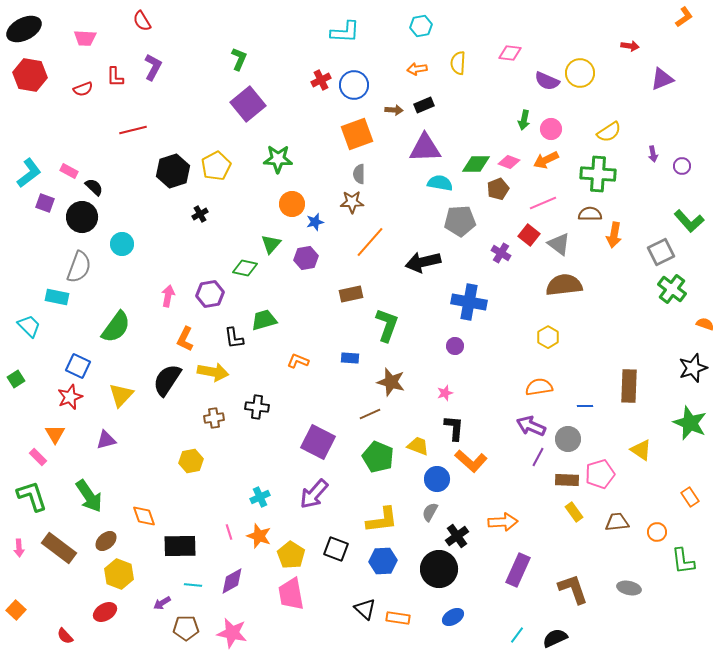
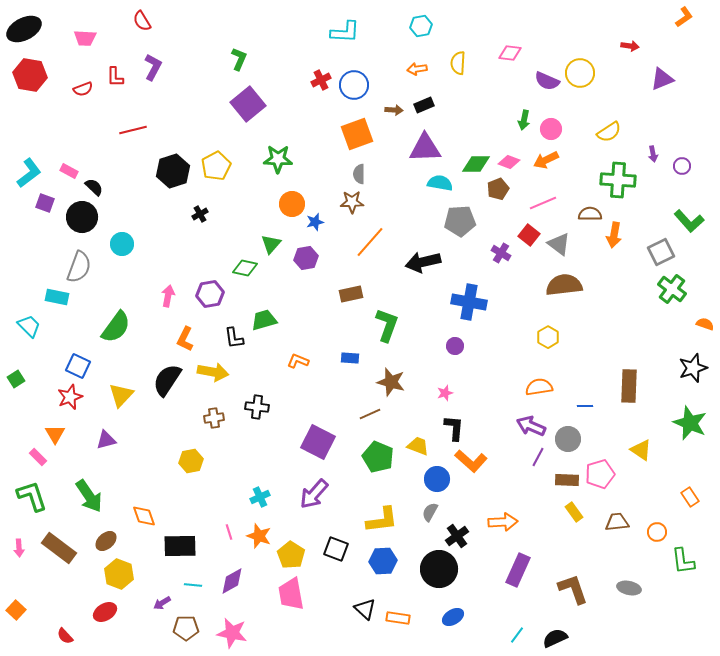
green cross at (598, 174): moved 20 px right, 6 px down
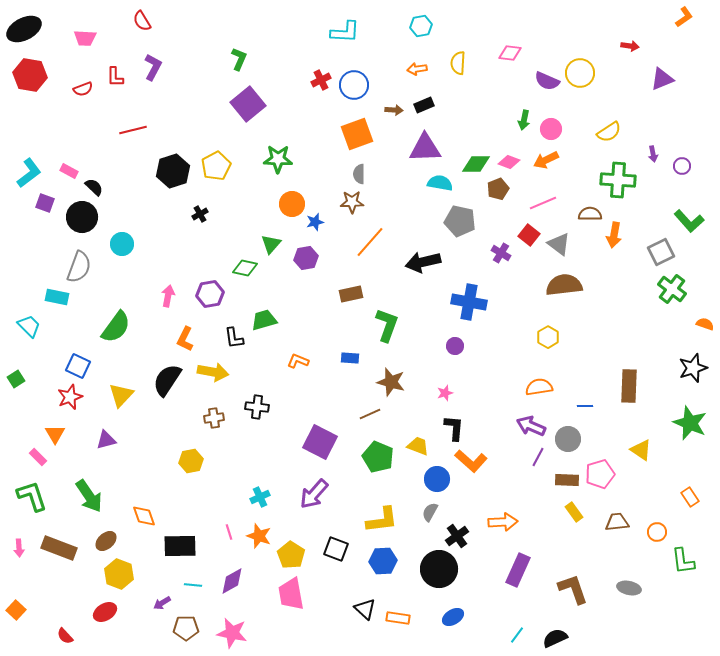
gray pentagon at (460, 221): rotated 16 degrees clockwise
purple square at (318, 442): moved 2 px right
brown rectangle at (59, 548): rotated 16 degrees counterclockwise
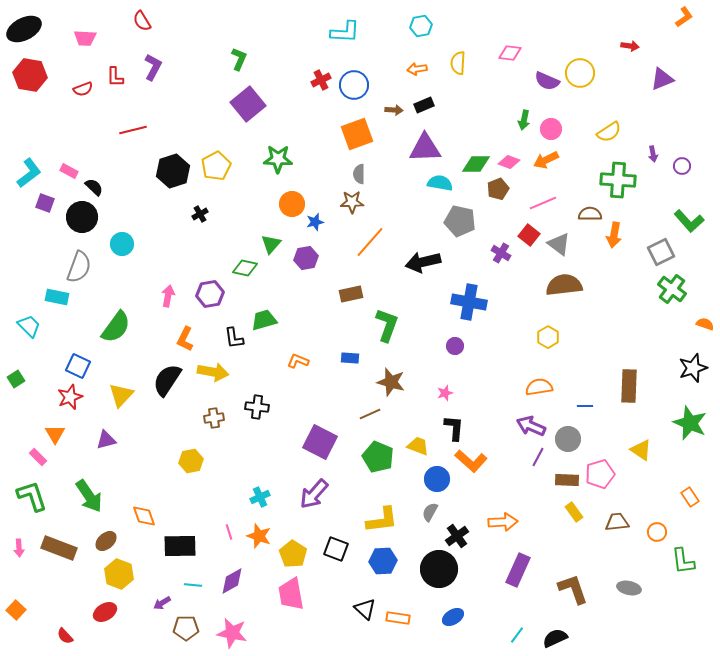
yellow pentagon at (291, 555): moved 2 px right, 1 px up
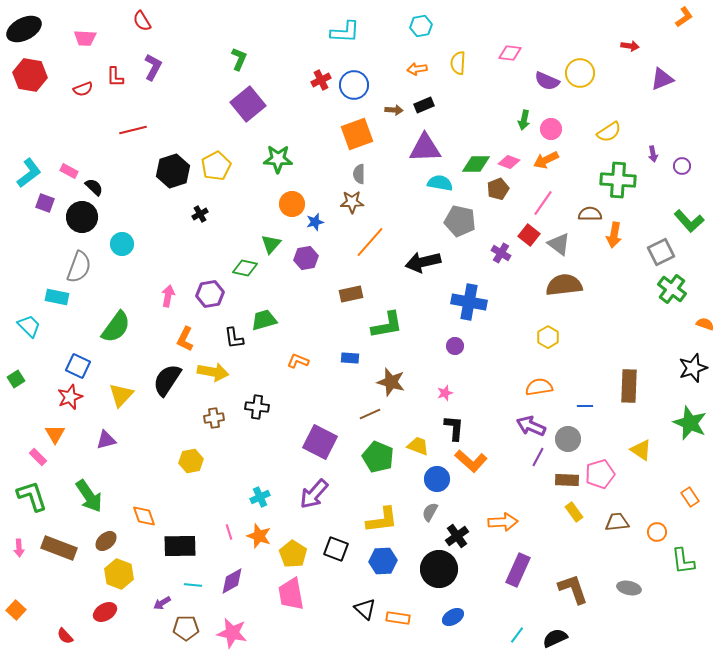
pink line at (543, 203): rotated 32 degrees counterclockwise
green L-shape at (387, 325): rotated 60 degrees clockwise
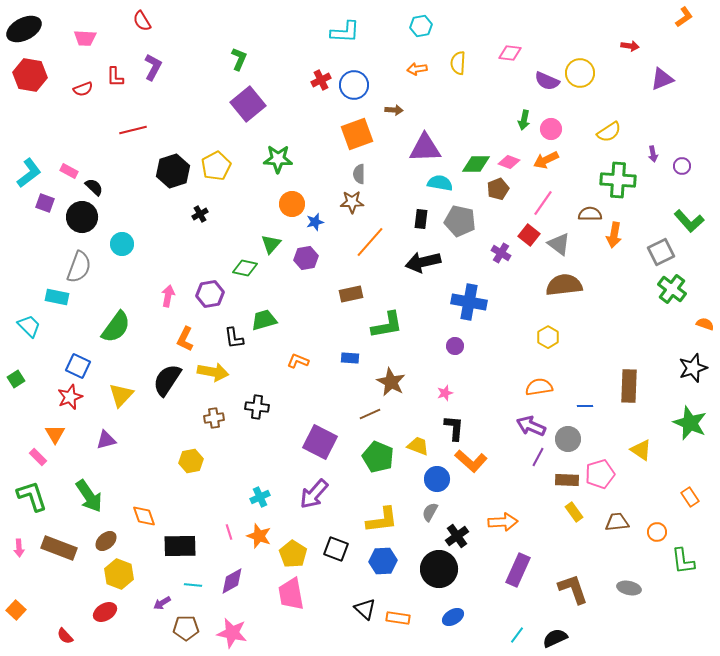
black rectangle at (424, 105): moved 3 px left, 114 px down; rotated 60 degrees counterclockwise
brown star at (391, 382): rotated 12 degrees clockwise
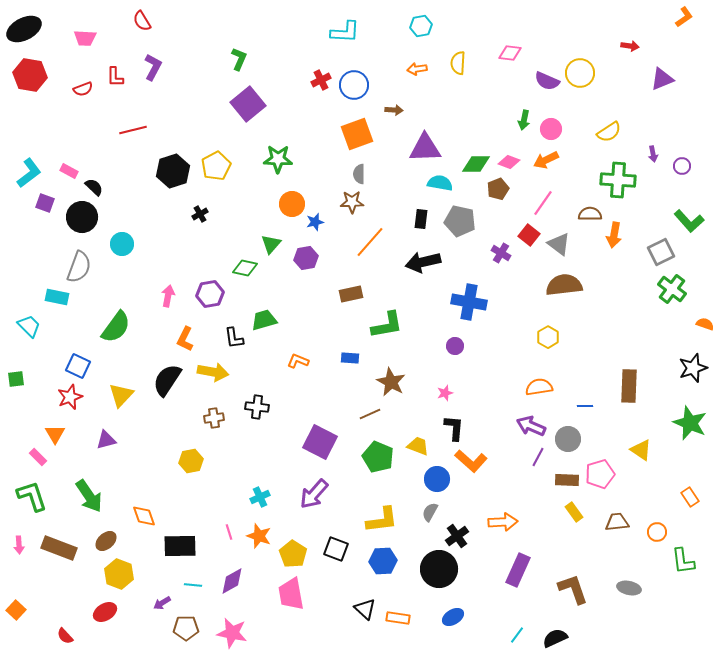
green square at (16, 379): rotated 24 degrees clockwise
pink arrow at (19, 548): moved 3 px up
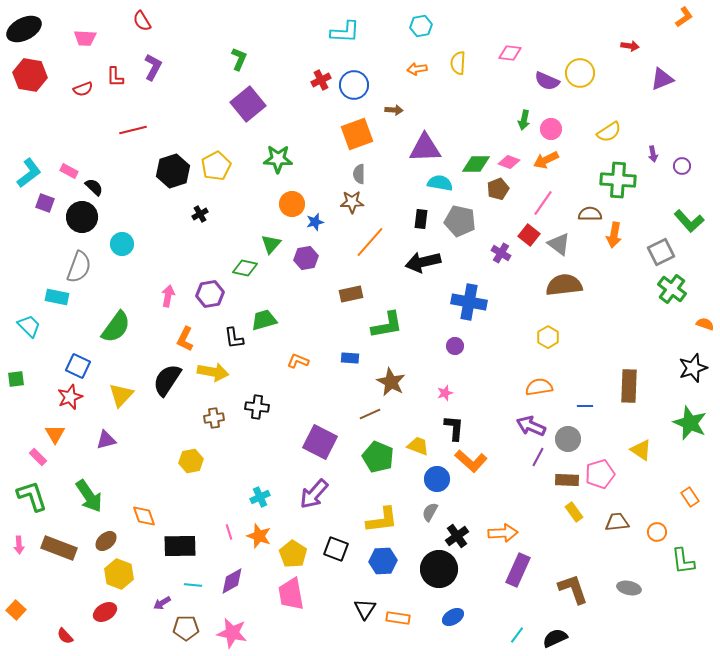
orange arrow at (503, 522): moved 11 px down
black triangle at (365, 609): rotated 20 degrees clockwise
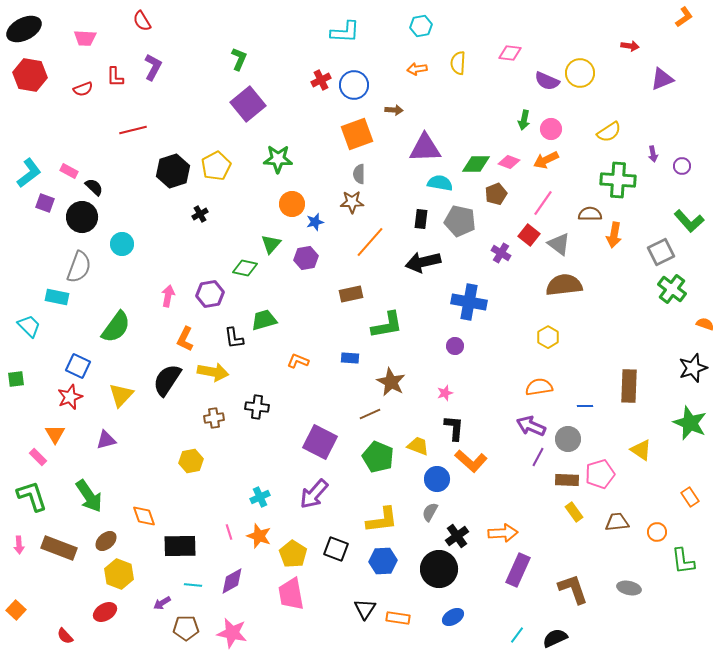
brown pentagon at (498, 189): moved 2 px left, 5 px down
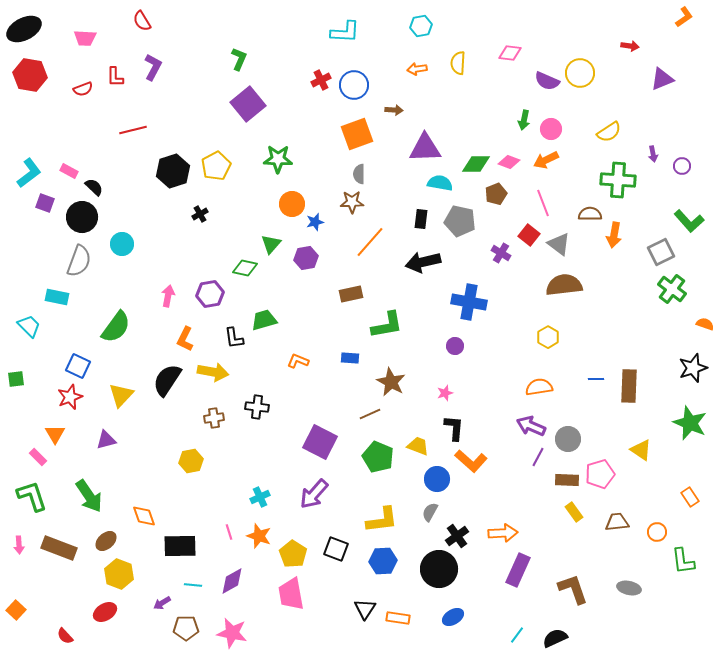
pink line at (543, 203): rotated 56 degrees counterclockwise
gray semicircle at (79, 267): moved 6 px up
blue line at (585, 406): moved 11 px right, 27 px up
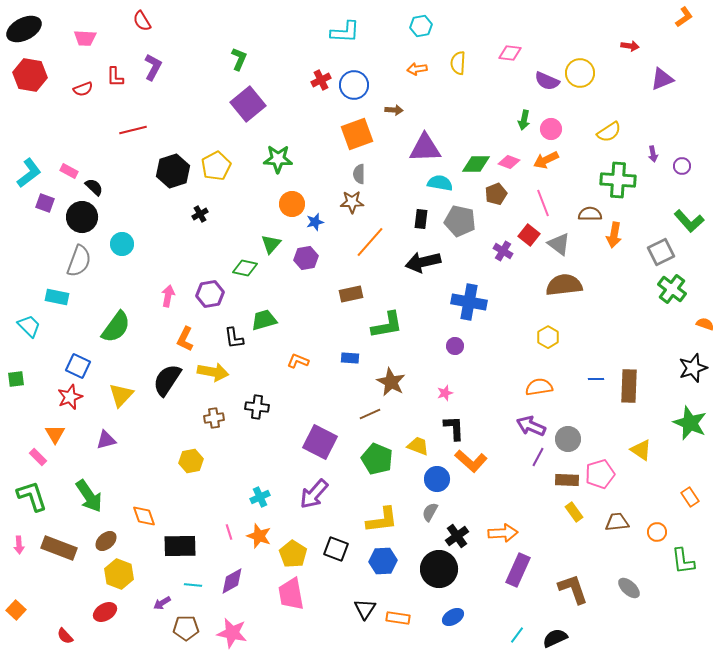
purple cross at (501, 253): moved 2 px right, 2 px up
black L-shape at (454, 428): rotated 8 degrees counterclockwise
green pentagon at (378, 457): moved 1 px left, 2 px down
gray ellipse at (629, 588): rotated 30 degrees clockwise
